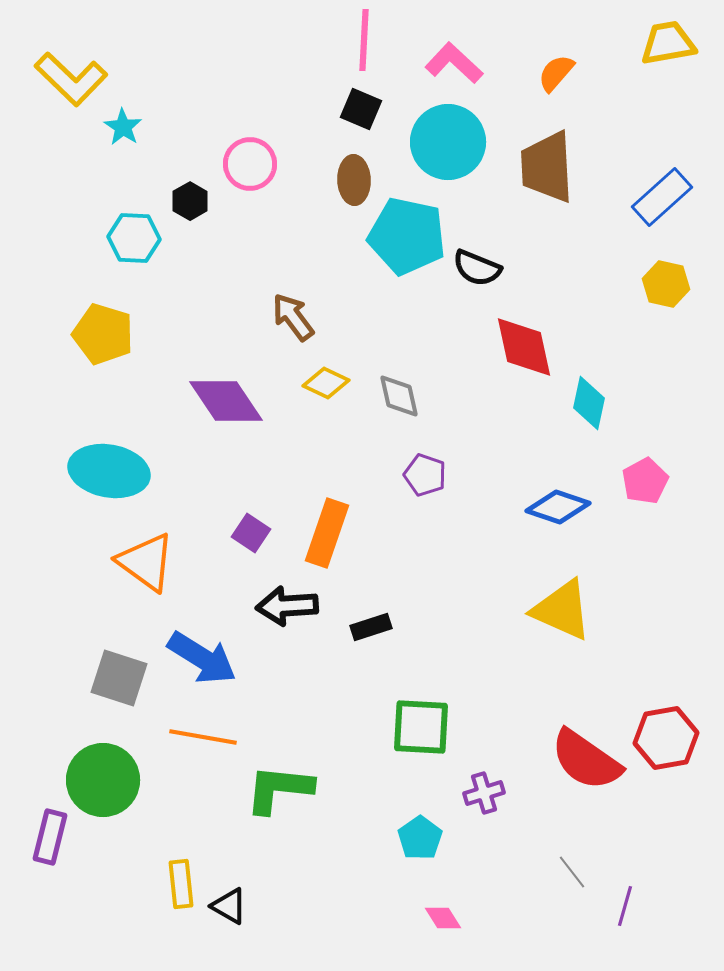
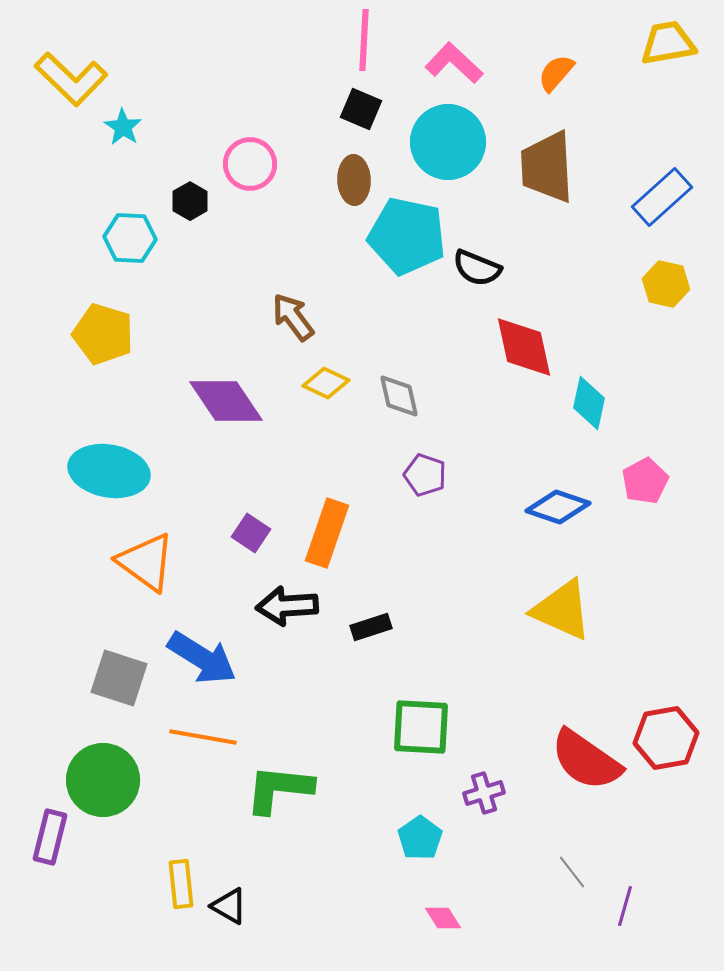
cyan hexagon at (134, 238): moved 4 px left
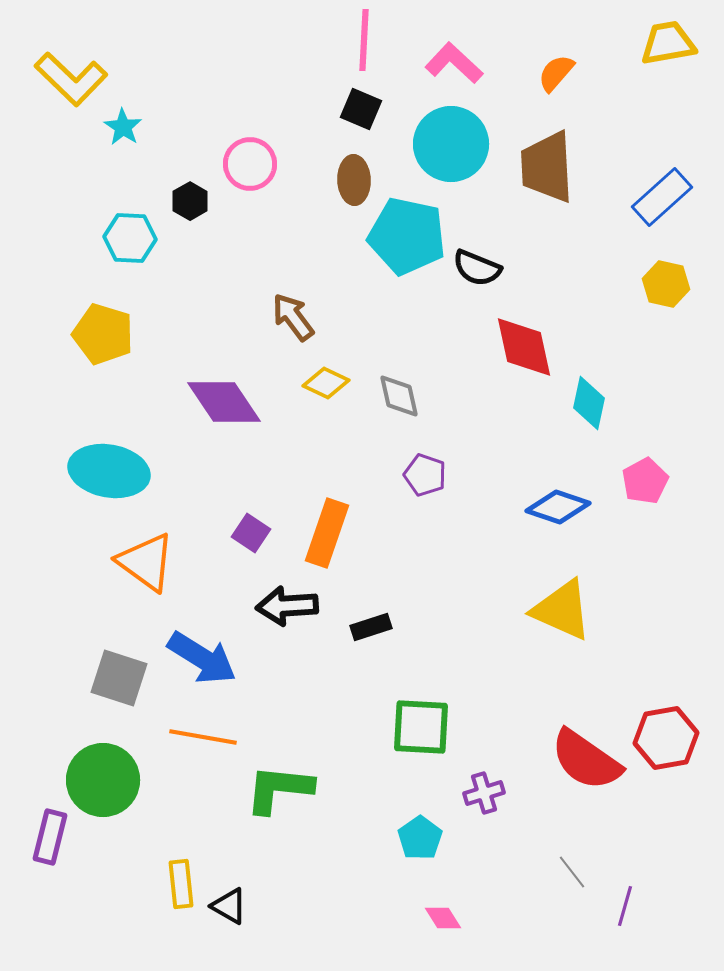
cyan circle at (448, 142): moved 3 px right, 2 px down
purple diamond at (226, 401): moved 2 px left, 1 px down
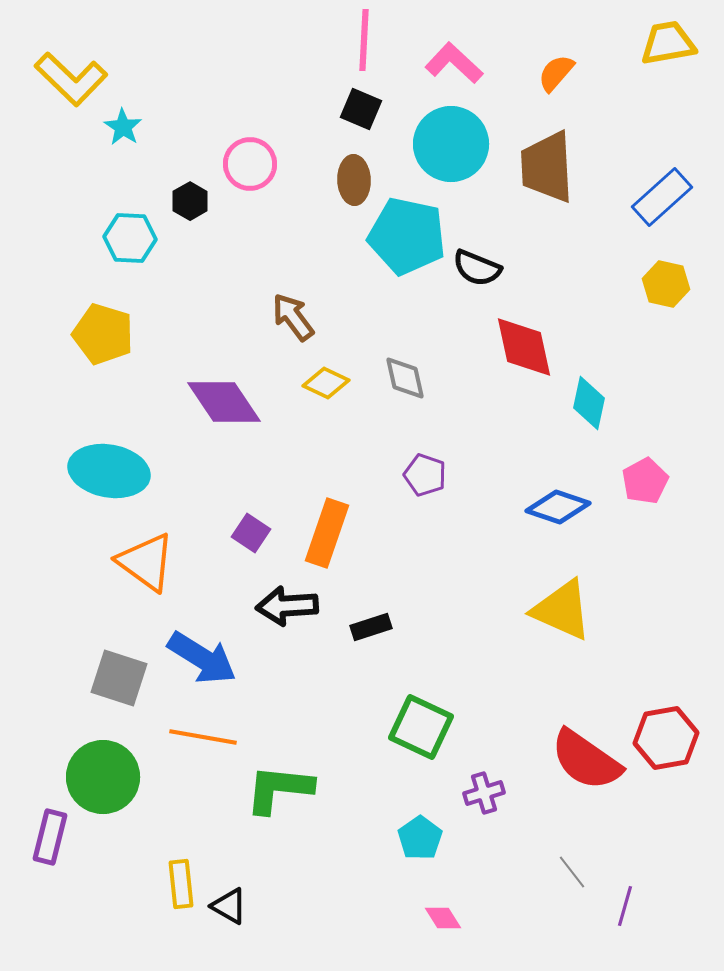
gray diamond at (399, 396): moved 6 px right, 18 px up
green square at (421, 727): rotated 22 degrees clockwise
green circle at (103, 780): moved 3 px up
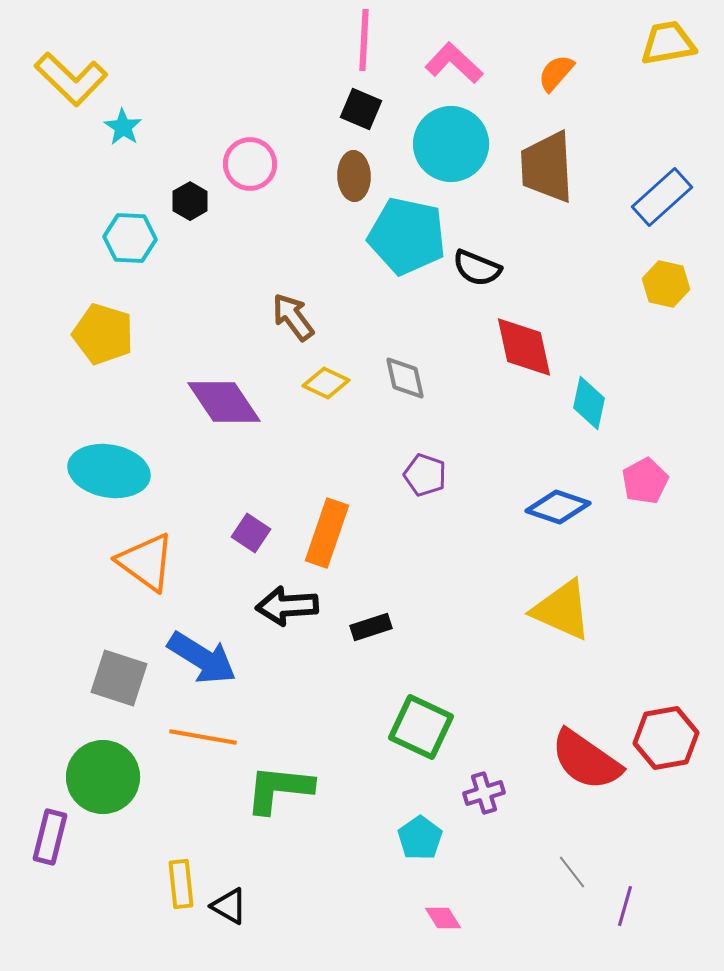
brown ellipse at (354, 180): moved 4 px up
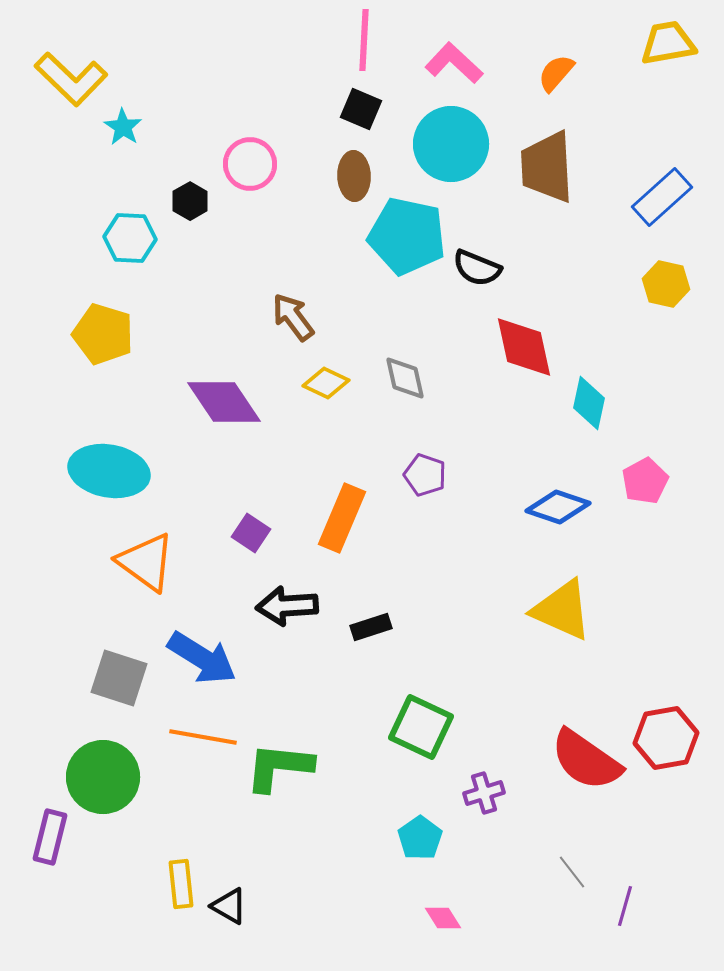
orange rectangle at (327, 533): moved 15 px right, 15 px up; rotated 4 degrees clockwise
green L-shape at (279, 789): moved 22 px up
